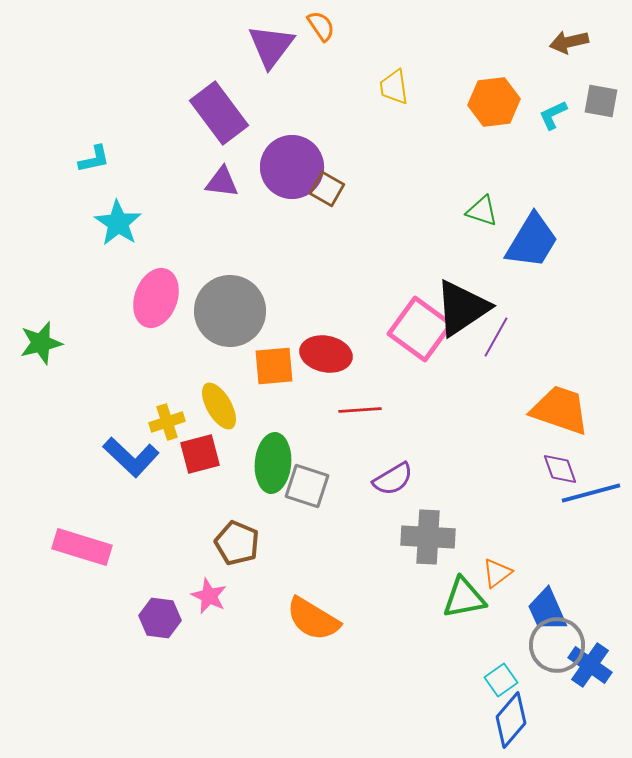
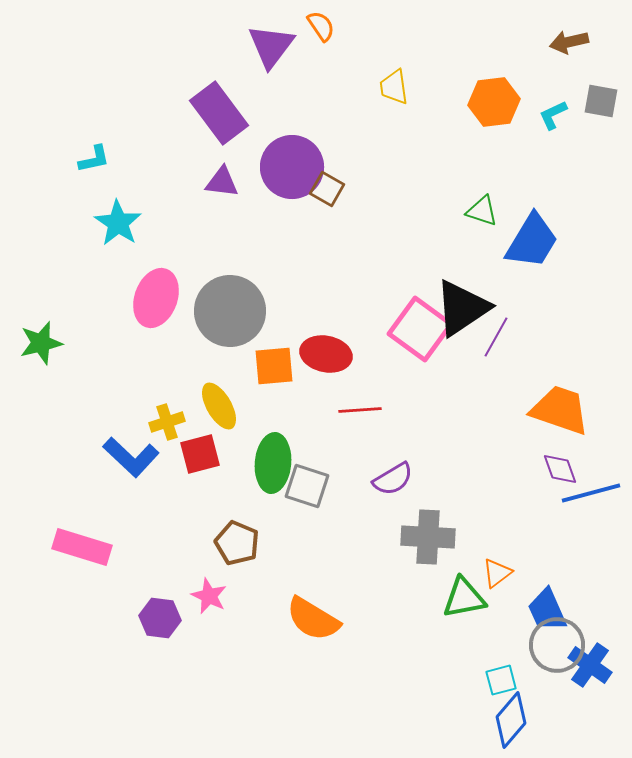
cyan square at (501, 680): rotated 20 degrees clockwise
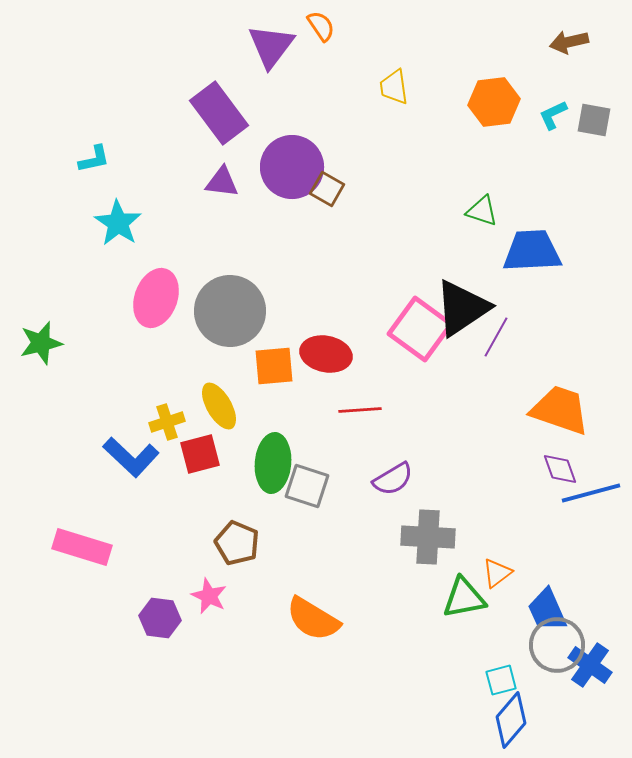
gray square at (601, 101): moved 7 px left, 19 px down
blue trapezoid at (532, 241): moved 10 px down; rotated 124 degrees counterclockwise
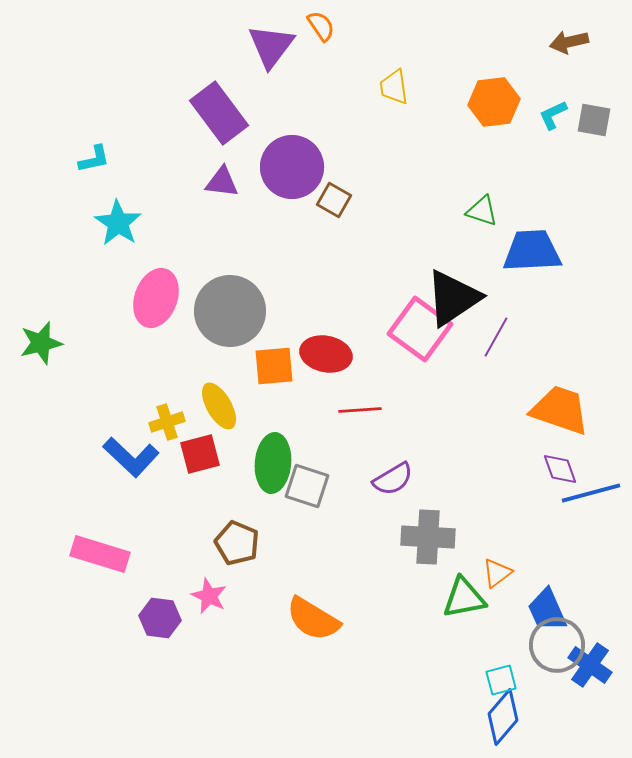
brown square at (327, 189): moved 7 px right, 11 px down
black triangle at (462, 308): moved 9 px left, 10 px up
pink rectangle at (82, 547): moved 18 px right, 7 px down
blue diamond at (511, 720): moved 8 px left, 3 px up
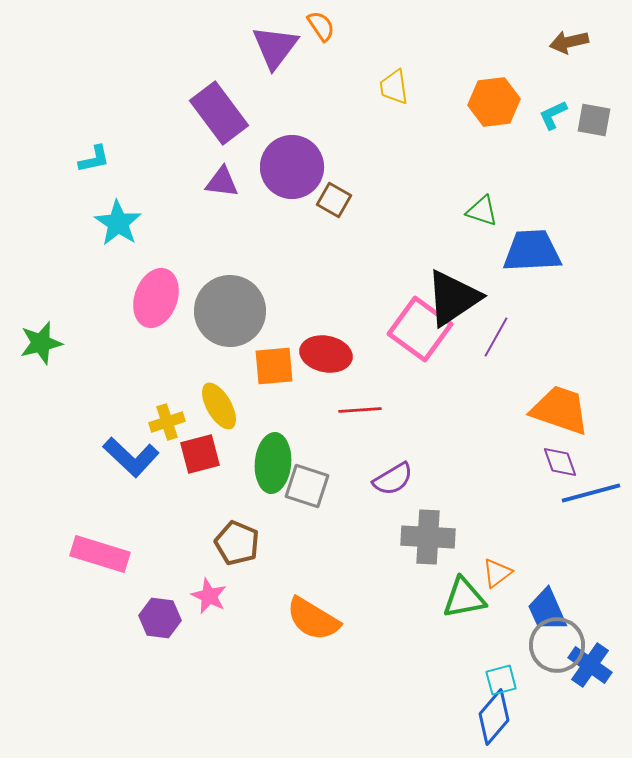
purple triangle at (271, 46): moved 4 px right, 1 px down
purple diamond at (560, 469): moved 7 px up
blue diamond at (503, 717): moved 9 px left
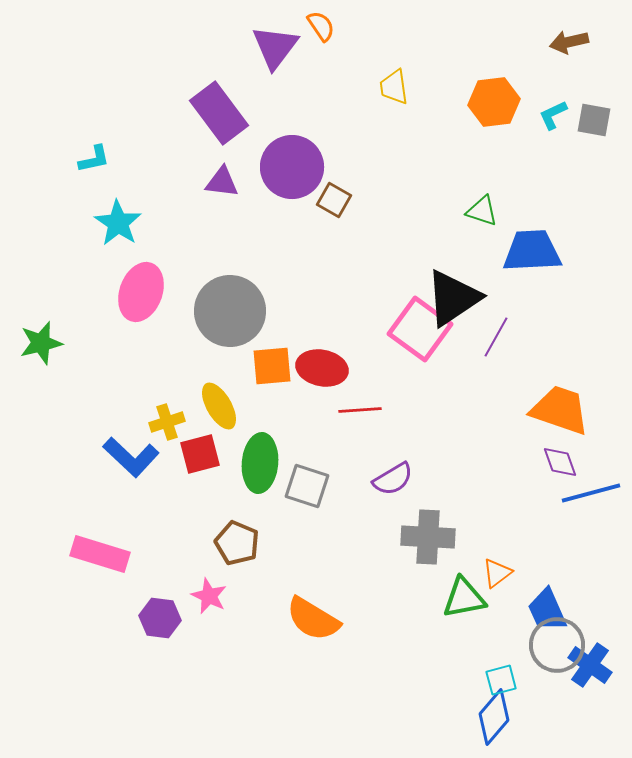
pink ellipse at (156, 298): moved 15 px left, 6 px up
red ellipse at (326, 354): moved 4 px left, 14 px down
orange square at (274, 366): moved 2 px left
green ellipse at (273, 463): moved 13 px left
